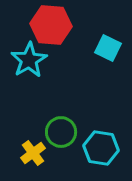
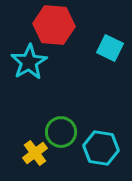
red hexagon: moved 3 px right
cyan square: moved 2 px right
cyan star: moved 2 px down
yellow cross: moved 2 px right
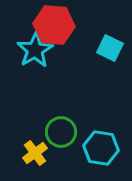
cyan star: moved 6 px right, 12 px up
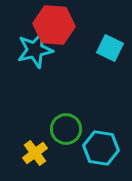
cyan star: rotated 18 degrees clockwise
green circle: moved 5 px right, 3 px up
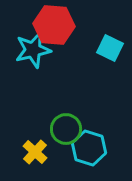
cyan star: moved 2 px left
cyan hexagon: moved 12 px left; rotated 8 degrees clockwise
yellow cross: moved 1 px up; rotated 10 degrees counterclockwise
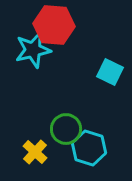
cyan square: moved 24 px down
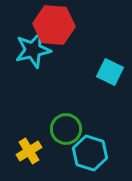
cyan hexagon: moved 1 px right, 5 px down
yellow cross: moved 6 px left, 1 px up; rotated 15 degrees clockwise
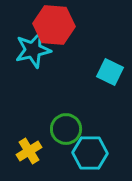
cyan hexagon: rotated 16 degrees counterclockwise
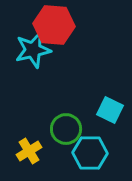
cyan square: moved 38 px down
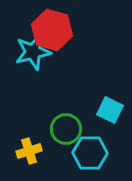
red hexagon: moved 2 px left, 5 px down; rotated 12 degrees clockwise
cyan star: moved 2 px down
yellow cross: rotated 15 degrees clockwise
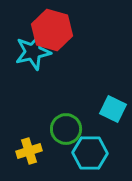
cyan square: moved 3 px right, 1 px up
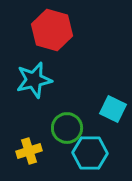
cyan star: moved 1 px right, 28 px down
green circle: moved 1 px right, 1 px up
